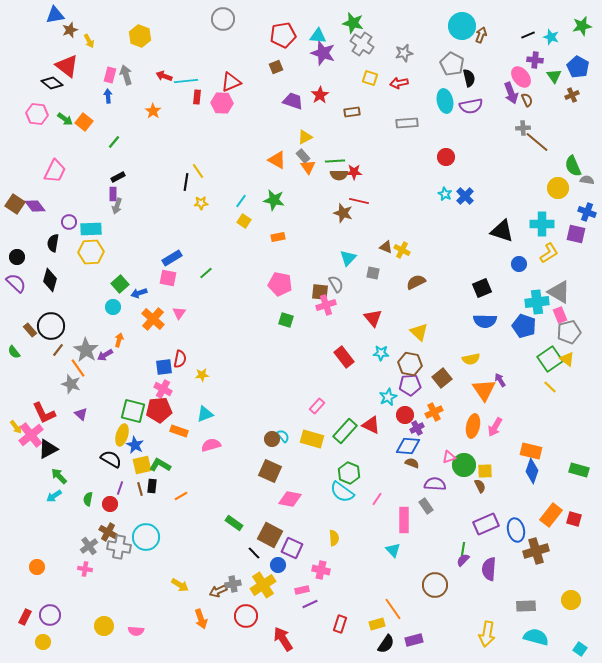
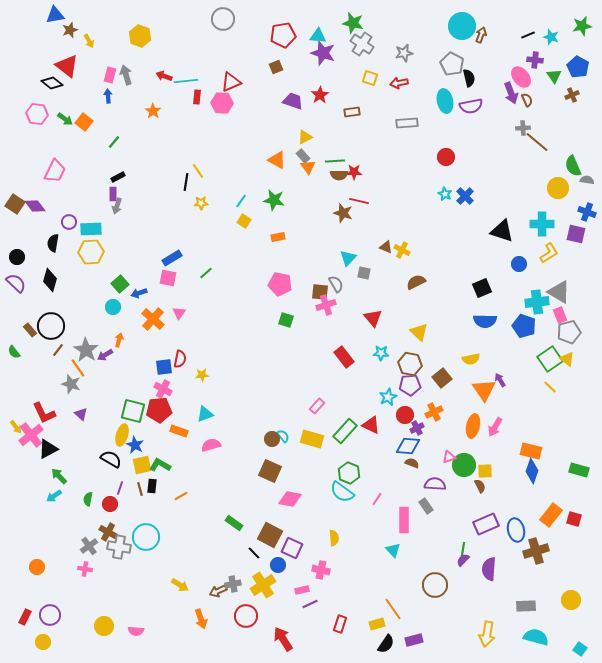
gray square at (373, 273): moved 9 px left
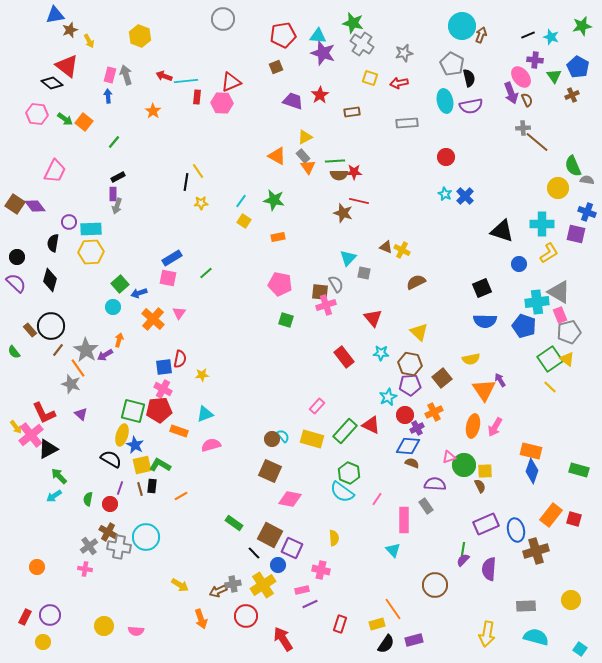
orange triangle at (277, 160): moved 4 px up
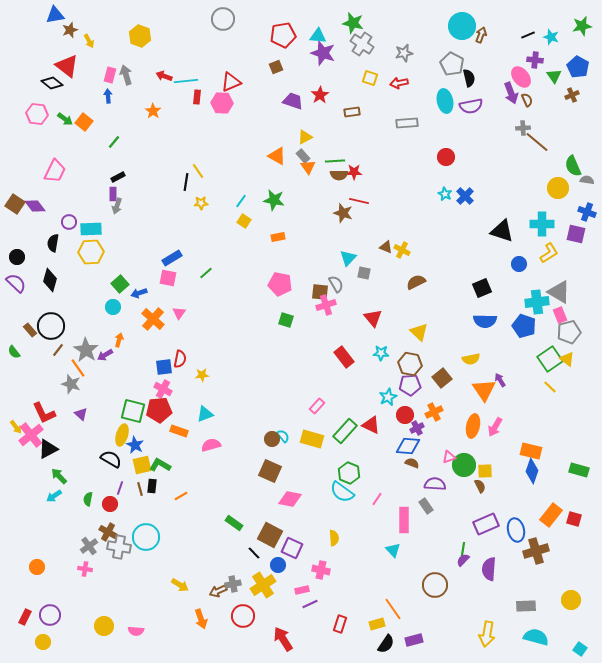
red circle at (246, 616): moved 3 px left
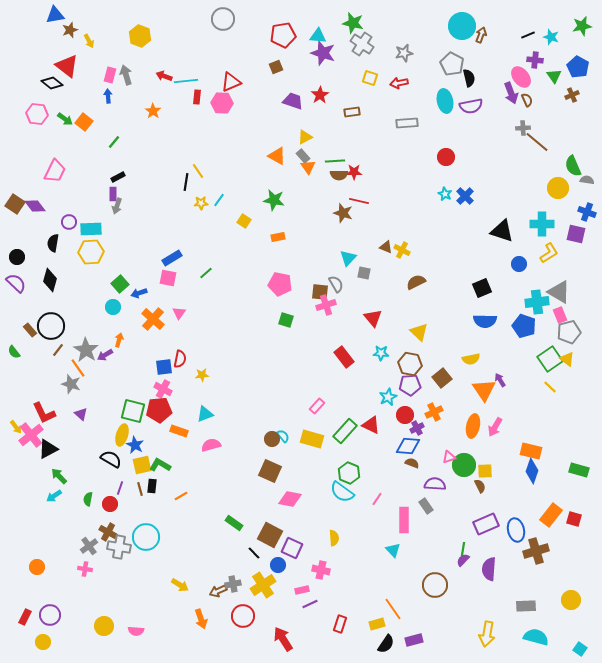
cyan line at (241, 201): moved 22 px left, 1 px up
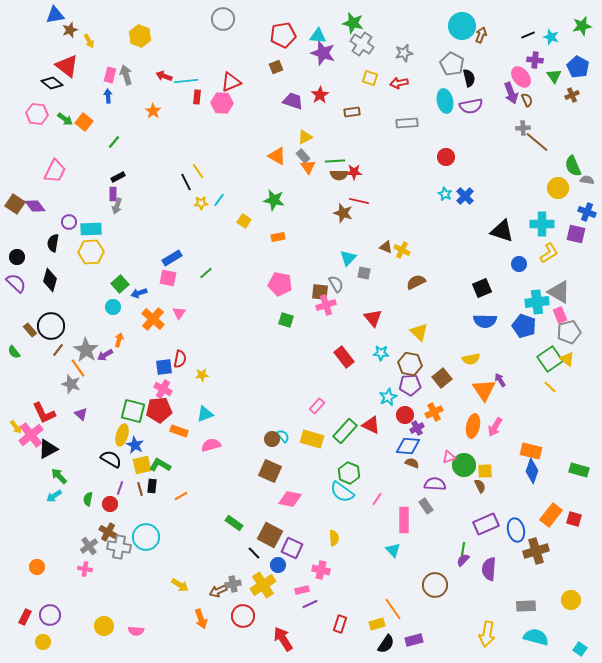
black line at (186, 182): rotated 36 degrees counterclockwise
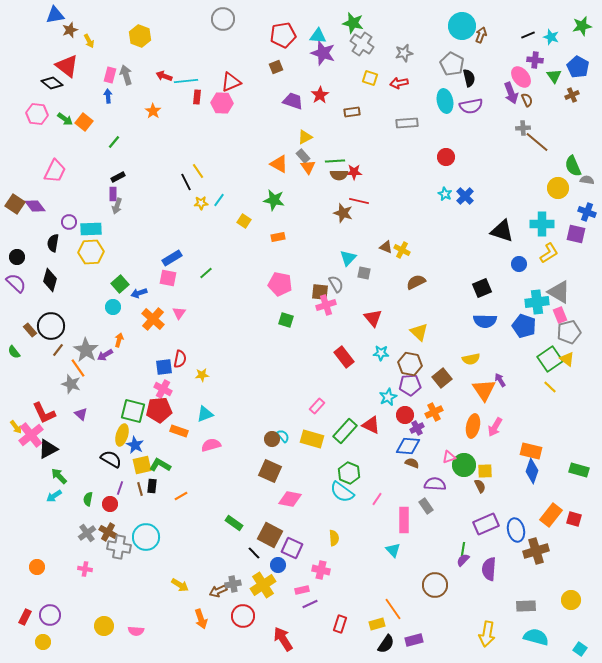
orange triangle at (277, 156): moved 2 px right, 8 px down
gray cross at (89, 546): moved 2 px left, 13 px up
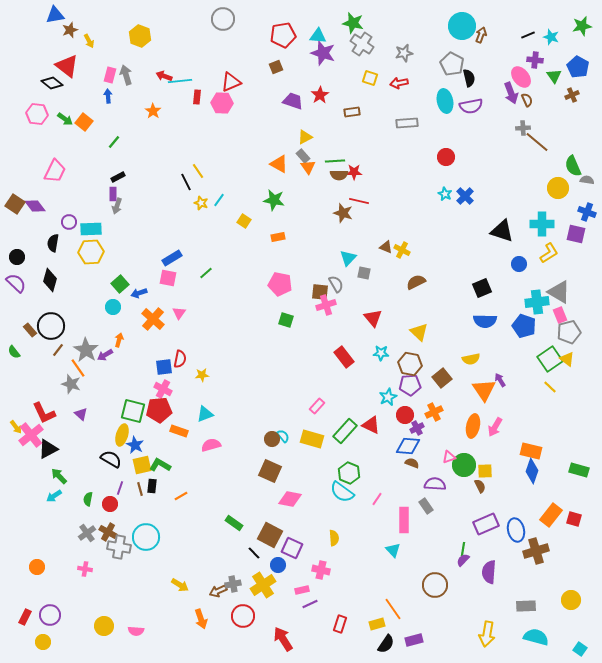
cyan line at (186, 81): moved 6 px left
yellow star at (201, 203): rotated 24 degrees clockwise
purple semicircle at (489, 569): moved 3 px down
